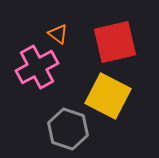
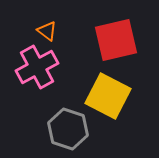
orange triangle: moved 11 px left, 3 px up
red square: moved 1 px right, 2 px up
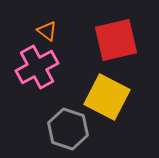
yellow square: moved 1 px left, 1 px down
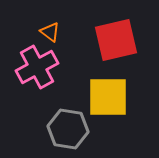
orange triangle: moved 3 px right, 1 px down
yellow square: moved 1 px right; rotated 27 degrees counterclockwise
gray hexagon: rotated 9 degrees counterclockwise
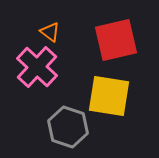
pink cross: rotated 18 degrees counterclockwise
yellow square: moved 1 px right, 1 px up; rotated 9 degrees clockwise
gray hexagon: moved 2 px up; rotated 9 degrees clockwise
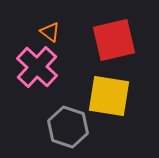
red square: moved 2 px left
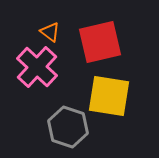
red square: moved 14 px left, 2 px down
